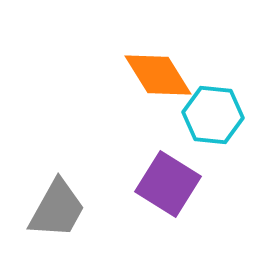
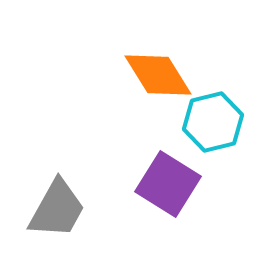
cyan hexagon: moved 7 px down; rotated 20 degrees counterclockwise
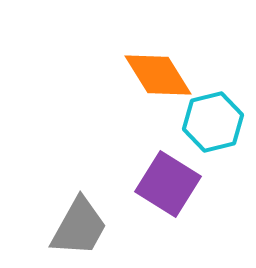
gray trapezoid: moved 22 px right, 18 px down
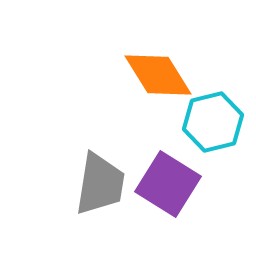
gray trapezoid: moved 21 px right, 43 px up; rotated 20 degrees counterclockwise
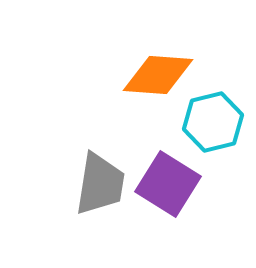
orange diamond: rotated 54 degrees counterclockwise
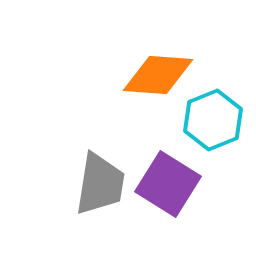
cyan hexagon: moved 2 px up; rotated 8 degrees counterclockwise
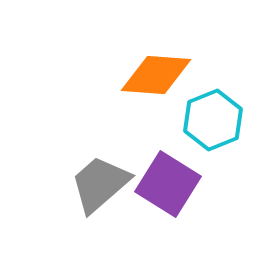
orange diamond: moved 2 px left
gray trapezoid: rotated 140 degrees counterclockwise
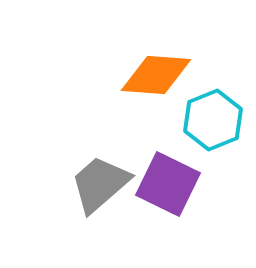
purple square: rotated 6 degrees counterclockwise
